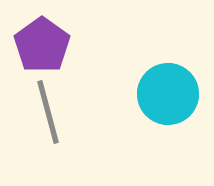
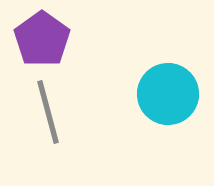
purple pentagon: moved 6 px up
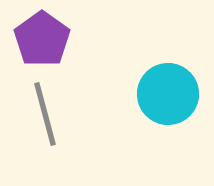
gray line: moved 3 px left, 2 px down
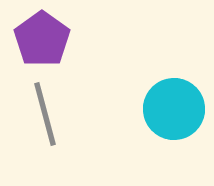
cyan circle: moved 6 px right, 15 px down
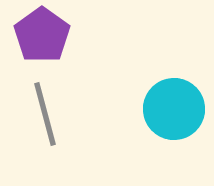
purple pentagon: moved 4 px up
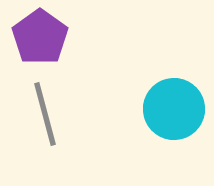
purple pentagon: moved 2 px left, 2 px down
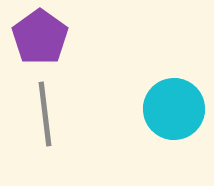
gray line: rotated 8 degrees clockwise
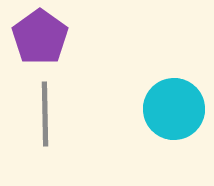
gray line: rotated 6 degrees clockwise
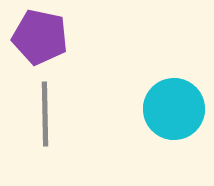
purple pentagon: rotated 24 degrees counterclockwise
